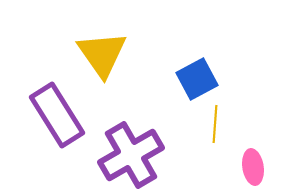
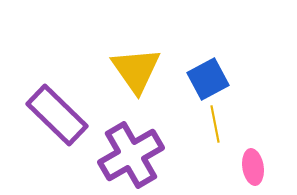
yellow triangle: moved 34 px right, 16 px down
blue square: moved 11 px right
purple rectangle: rotated 14 degrees counterclockwise
yellow line: rotated 15 degrees counterclockwise
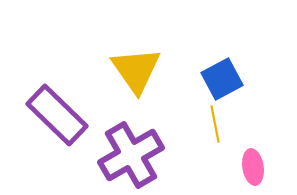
blue square: moved 14 px right
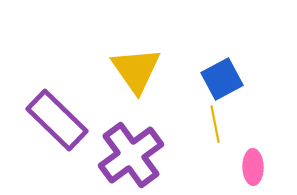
purple rectangle: moved 5 px down
purple cross: rotated 6 degrees counterclockwise
pink ellipse: rotated 8 degrees clockwise
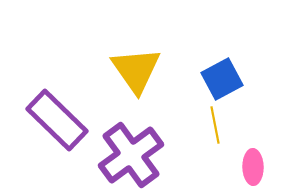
yellow line: moved 1 px down
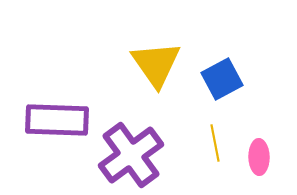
yellow triangle: moved 20 px right, 6 px up
purple rectangle: rotated 42 degrees counterclockwise
yellow line: moved 18 px down
pink ellipse: moved 6 px right, 10 px up
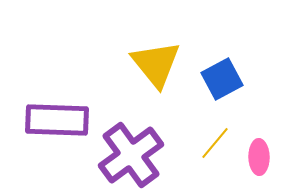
yellow triangle: rotated 4 degrees counterclockwise
yellow line: rotated 51 degrees clockwise
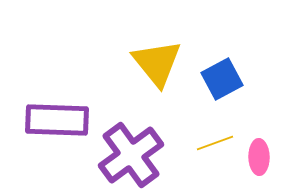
yellow triangle: moved 1 px right, 1 px up
yellow line: rotated 30 degrees clockwise
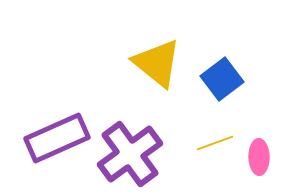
yellow triangle: rotated 12 degrees counterclockwise
blue square: rotated 9 degrees counterclockwise
purple rectangle: moved 18 px down; rotated 26 degrees counterclockwise
purple cross: moved 1 px left, 1 px up
